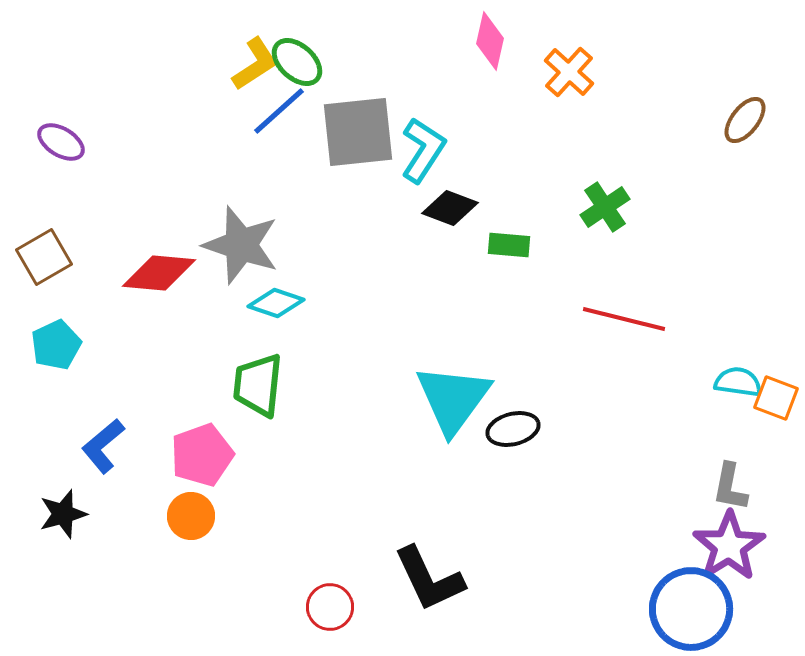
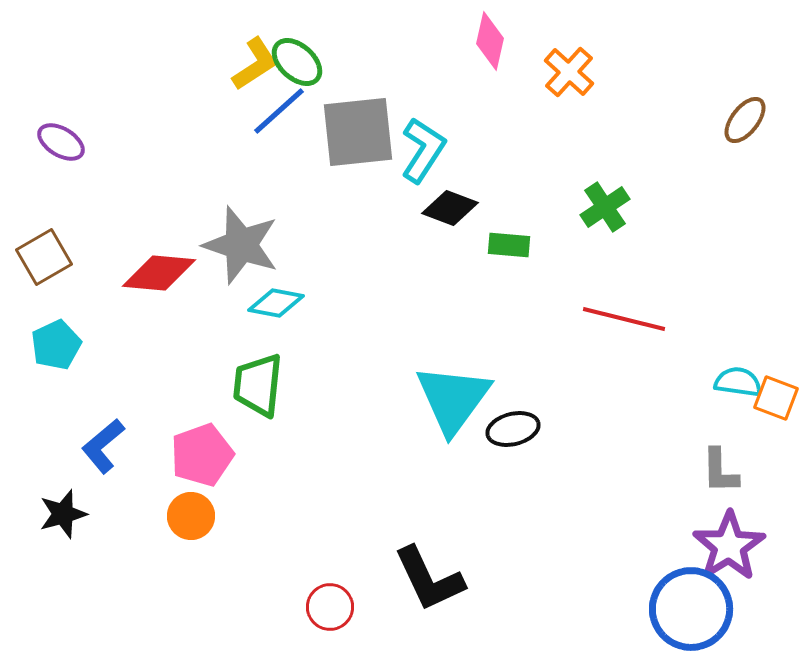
cyan diamond: rotated 8 degrees counterclockwise
gray L-shape: moved 10 px left, 16 px up; rotated 12 degrees counterclockwise
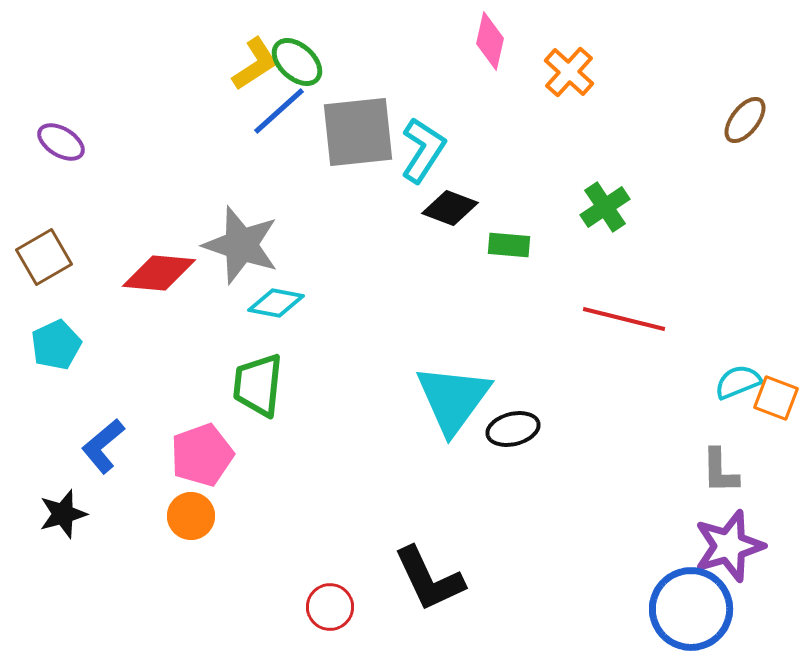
cyan semicircle: rotated 30 degrees counterclockwise
purple star: rotated 16 degrees clockwise
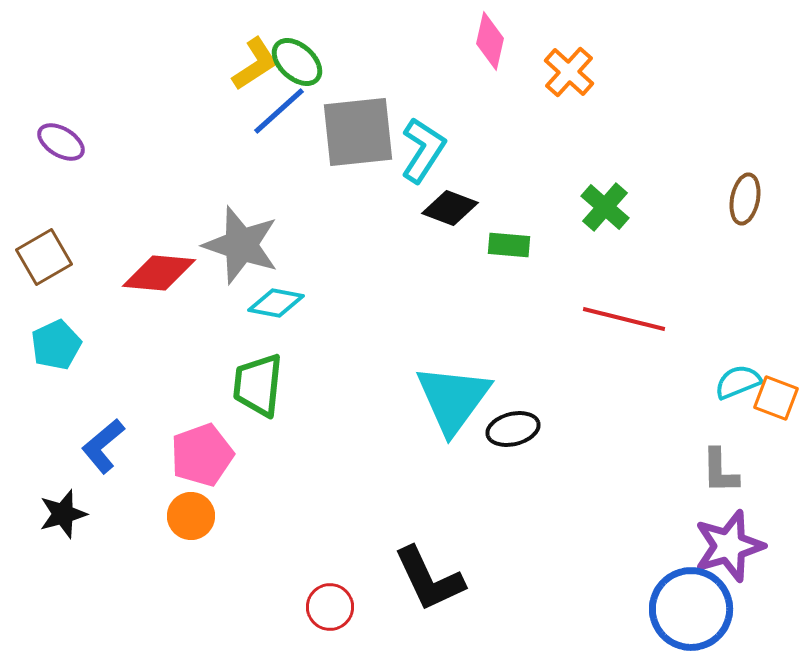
brown ellipse: moved 79 px down; rotated 27 degrees counterclockwise
green cross: rotated 15 degrees counterclockwise
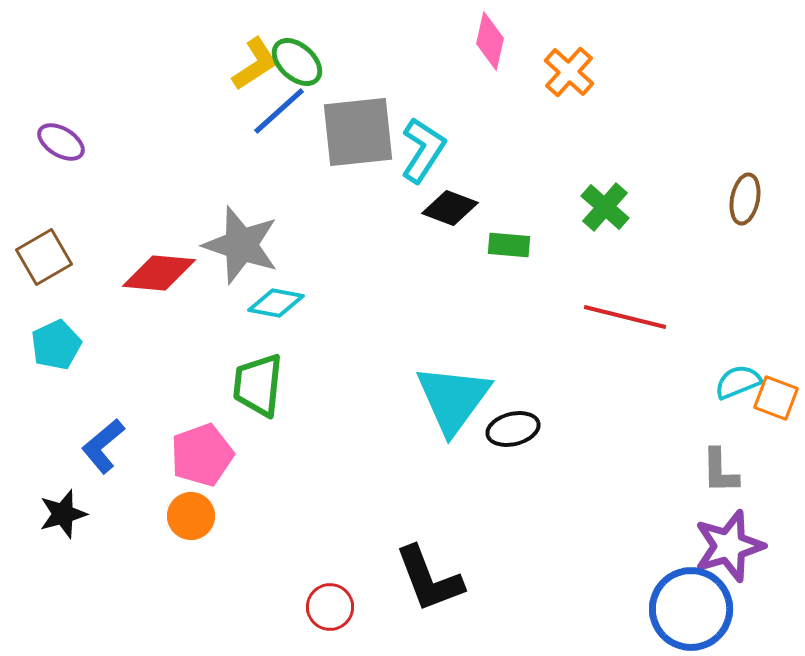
red line: moved 1 px right, 2 px up
black L-shape: rotated 4 degrees clockwise
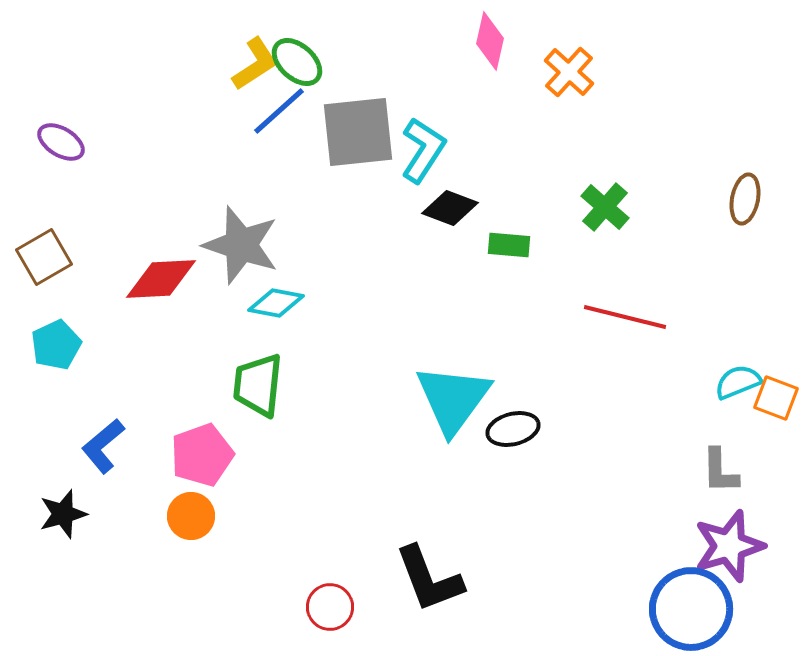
red diamond: moved 2 px right, 6 px down; rotated 8 degrees counterclockwise
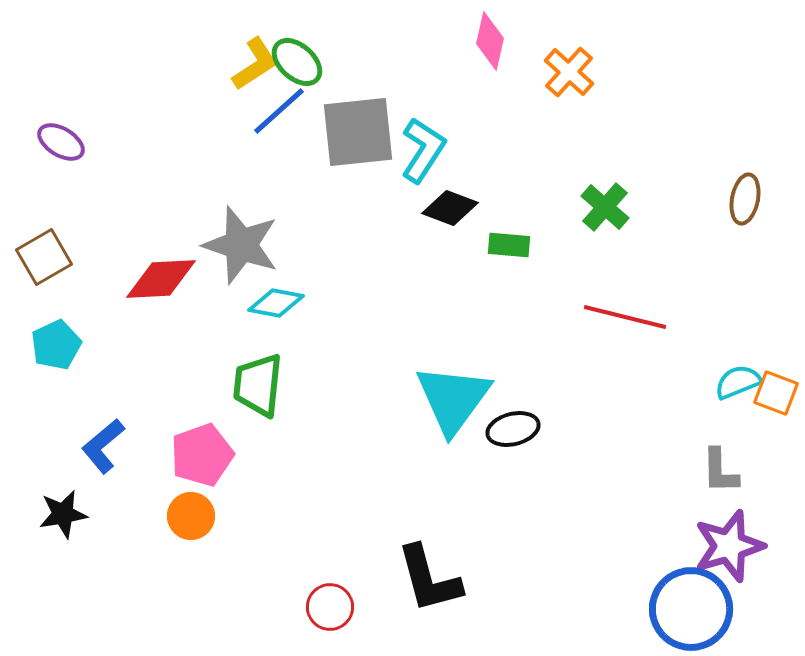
orange square: moved 5 px up
black star: rotated 6 degrees clockwise
black L-shape: rotated 6 degrees clockwise
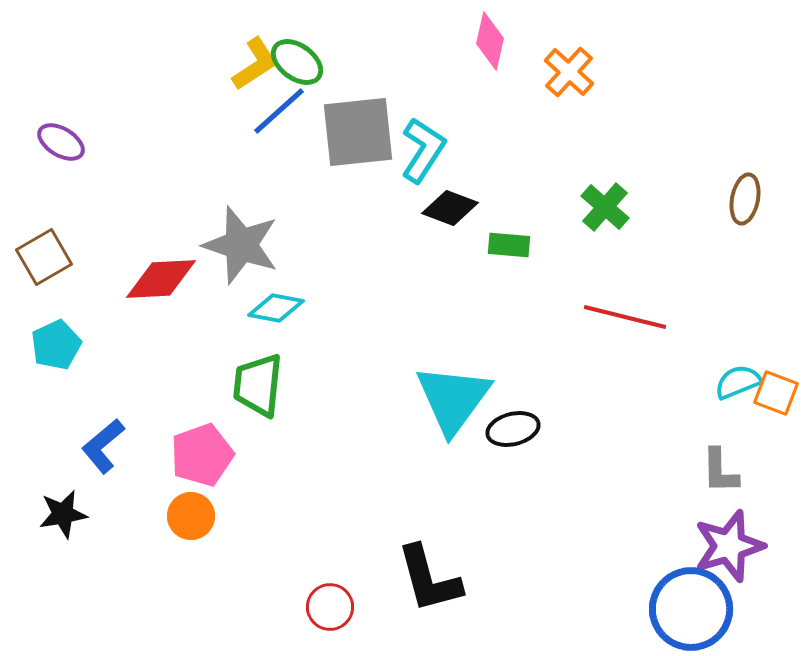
green ellipse: rotated 6 degrees counterclockwise
cyan diamond: moved 5 px down
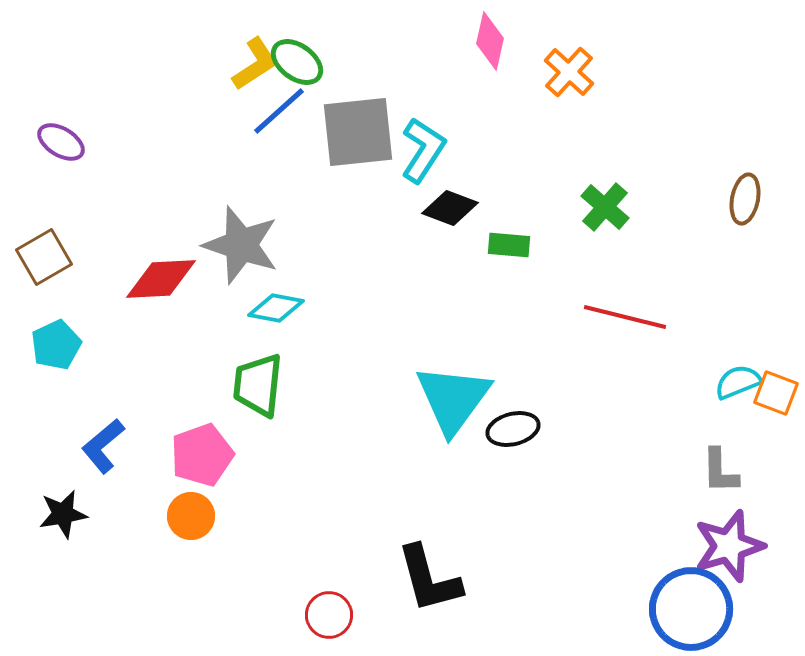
red circle: moved 1 px left, 8 px down
